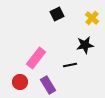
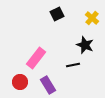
black star: rotated 30 degrees clockwise
black line: moved 3 px right
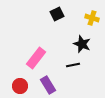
yellow cross: rotated 24 degrees counterclockwise
black star: moved 3 px left, 1 px up
red circle: moved 4 px down
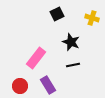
black star: moved 11 px left, 2 px up
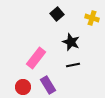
black square: rotated 16 degrees counterclockwise
red circle: moved 3 px right, 1 px down
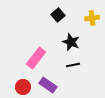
black square: moved 1 px right, 1 px down
yellow cross: rotated 24 degrees counterclockwise
purple rectangle: rotated 24 degrees counterclockwise
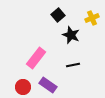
yellow cross: rotated 16 degrees counterclockwise
black star: moved 7 px up
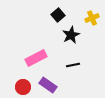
black star: rotated 24 degrees clockwise
pink rectangle: rotated 25 degrees clockwise
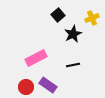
black star: moved 2 px right, 1 px up
red circle: moved 3 px right
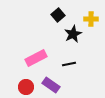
yellow cross: moved 1 px left, 1 px down; rotated 24 degrees clockwise
black line: moved 4 px left, 1 px up
purple rectangle: moved 3 px right
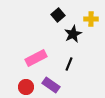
black line: rotated 56 degrees counterclockwise
